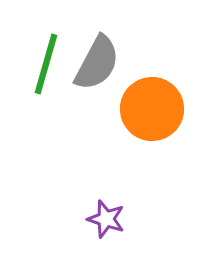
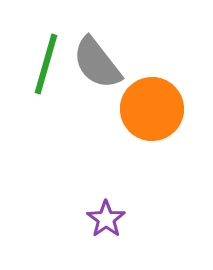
gray semicircle: rotated 114 degrees clockwise
purple star: rotated 18 degrees clockwise
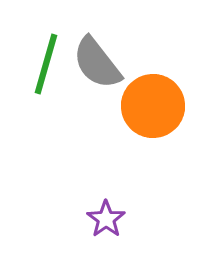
orange circle: moved 1 px right, 3 px up
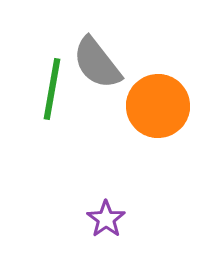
green line: moved 6 px right, 25 px down; rotated 6 degrees counterclockwise
orange circle: moved 5 px right
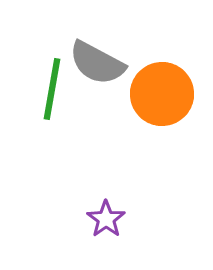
gray semicircle: rotated 24 degrees counterclockwise
orange circle: moved 4 px right, 12 px up
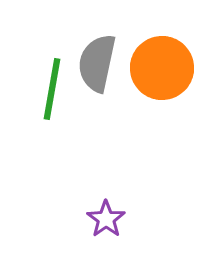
gray semicircle: rotated 74 degrees clockwise
orange circle: moved 26 px up
